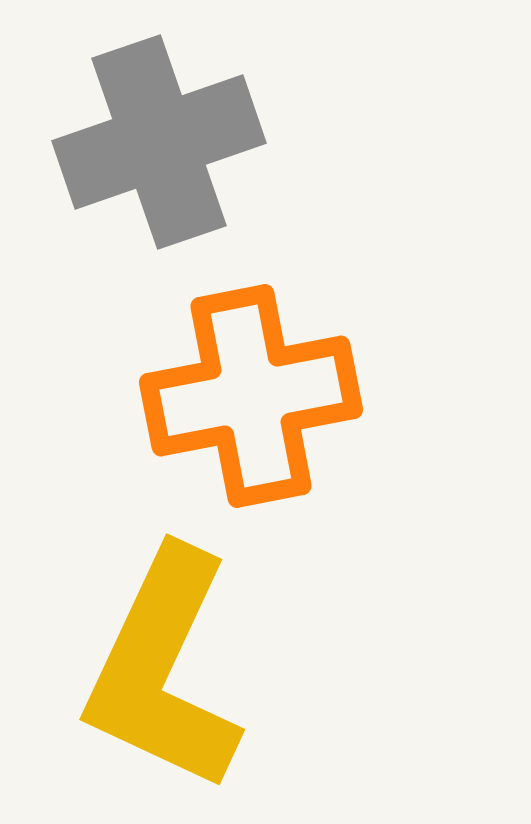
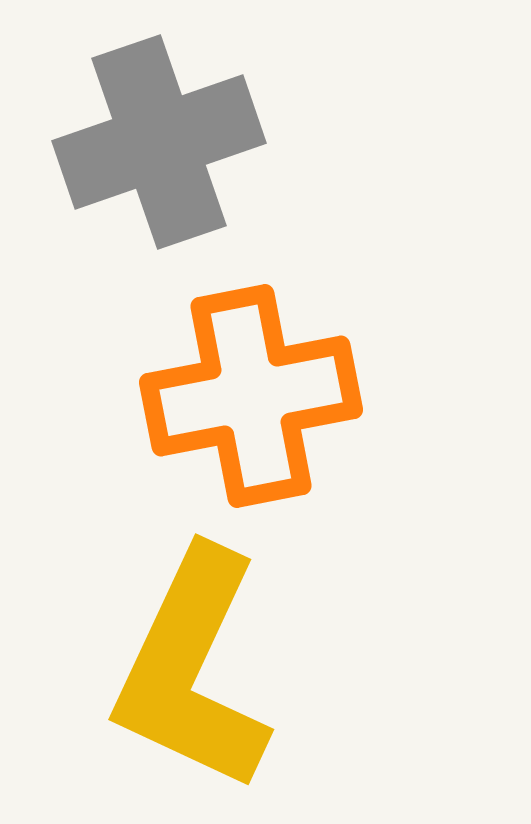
yellow L-shape: moved 29 px right
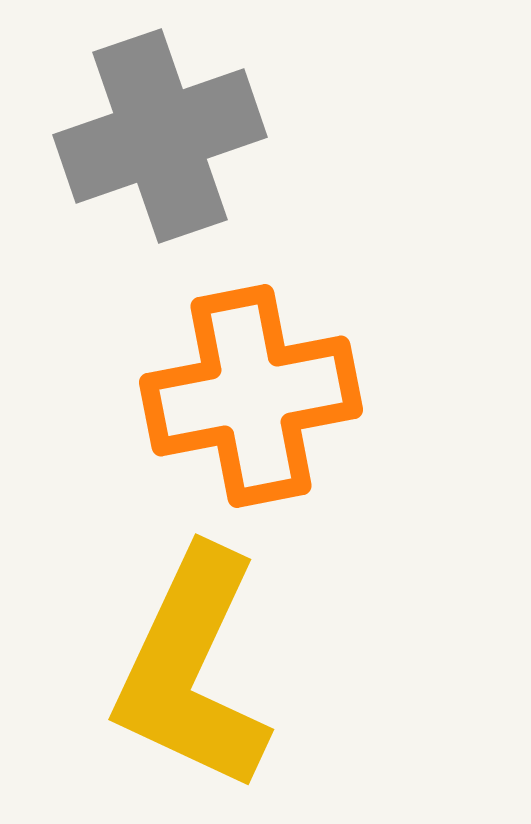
gray cross: moved 1 px right, 6 px up
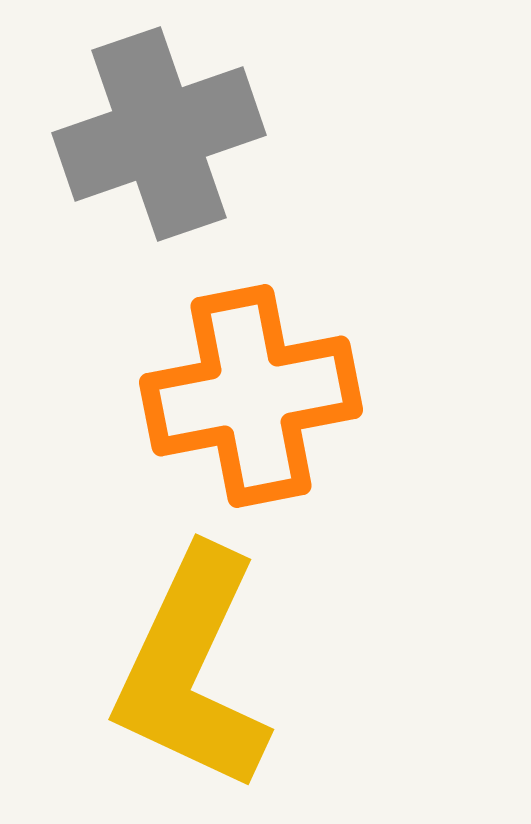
gray cross: moved 1 px left, 2 px up
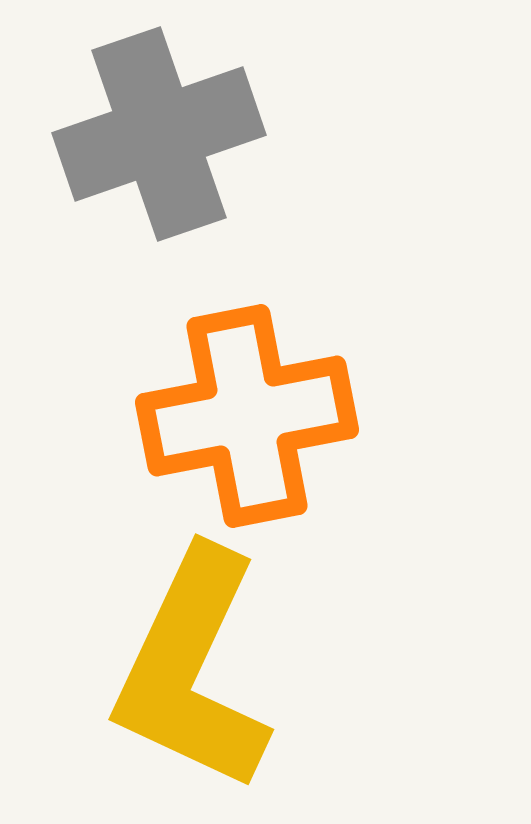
orange cross: moved 4 px left, 20 px down
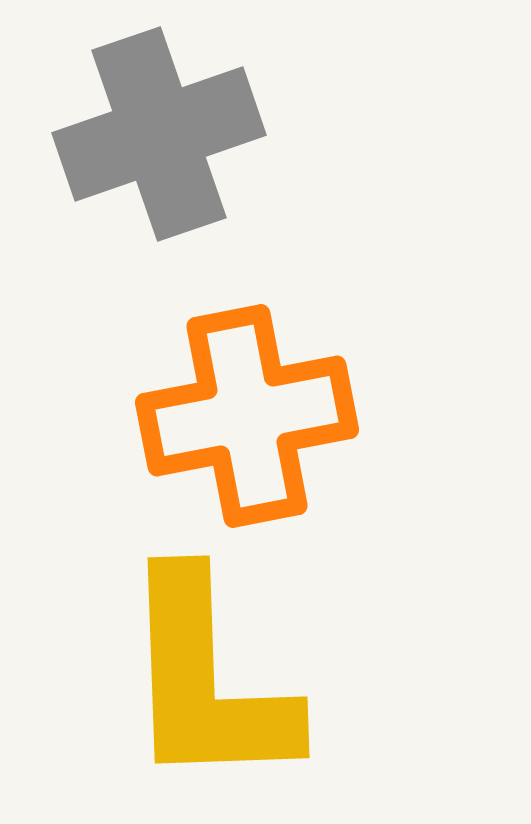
yellow L-shape: moved 15 px right, 11 px down; rotated 27 degrees counterclockwise
